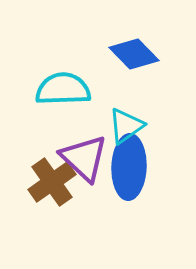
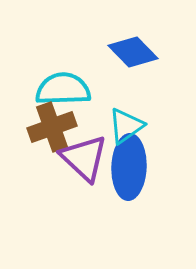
blue diamond: moved 1 px left, 2 px up
brown cross: moved 55 px up; rotated 15 degrees clockwise
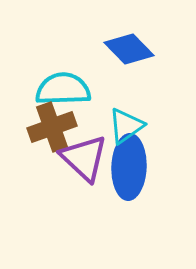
blue diamond: moved 4 px left, 3 px up
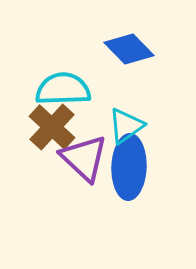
brown cross: rotated 27 degrees counterclockwise
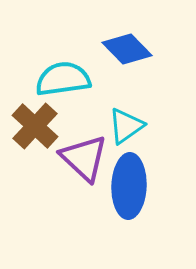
blue diamond: moved 2 px left
cyan semicircle: moved 10 px up; rotated 6 degrees counterclockwise
brown cross: moved 17 px left, 1 px up
blue ellipse: moved 19 px down
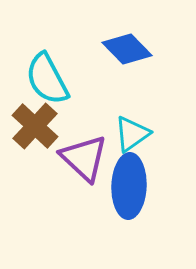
cyan semicircle: moved 16 px left; rotated 110 degrees counterclockwise
cyan triangle: moved 6 px right, 8 px down
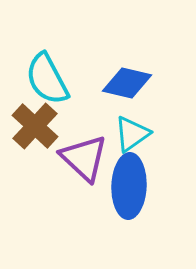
blue diamond: moved 34 px down; rotated 33 degrees counterclockwise
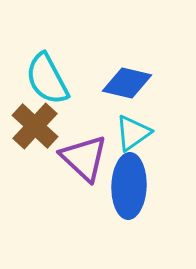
cyan triangle: moved 1 px right, 1 px up
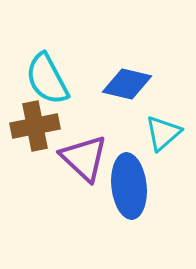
blue diamond: moved 1 px down
brown cross: rotated 36 degrees clockwise
cyan triangle: moved 30 px right; rotated 6 degrees counterclockwise
blue ellipse: rotated 8 degrees counterclockwise
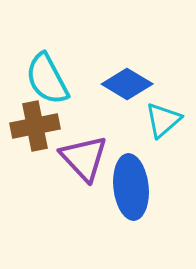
blue diamond: rotated 18 degrees clockwise
cyan triangle: moved 13 px up
purple triangle: rotated 4 degrees clockwise
blue ellipse: moved 2 px right, 1 px down
